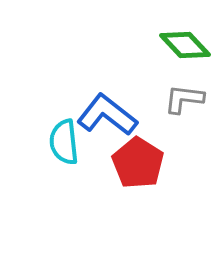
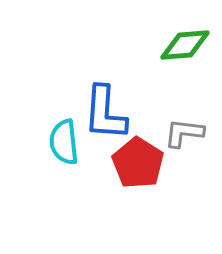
green diamond: rotated 51 degrees counterclockwise
gray L-shape: moved 34 px down
blue L-shape: moved 2 px left, 2 px up; rotated 124 degrees counterclockwise
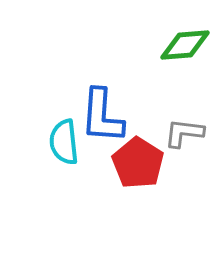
blue L-shape: moved 3 px left, 3 px down
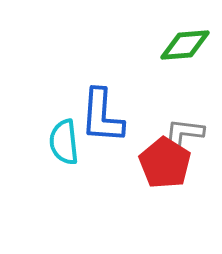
red pentagon: moved 27 px right
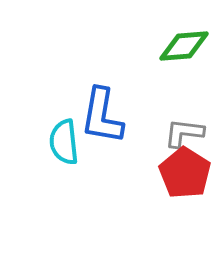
green diamond: moved 1 px left, 1 px down
blue L-shape: rotated 6 degrees clockwise
red pentagon: moved 20 px right, 10 px down
